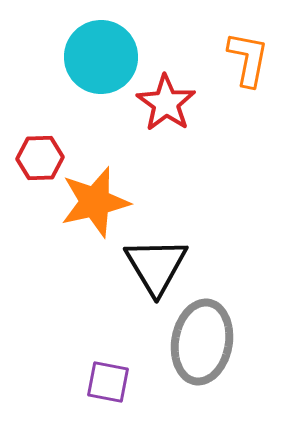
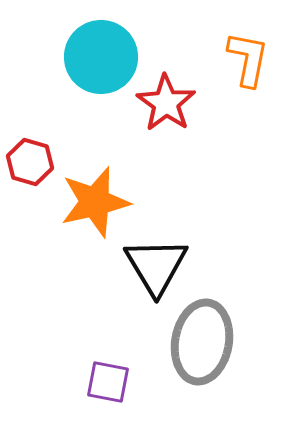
red hexagon: moved 10 px left, 4 px down; rotated 18 degrees clockwise
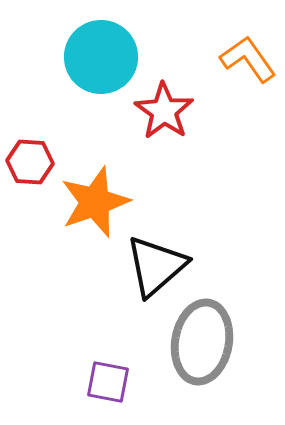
orange L-shape: rotated 46 degrees counterclockwise
red star: moved 2 px left, 8 px down
red hexagon: rotated 12 degrees counterclockwise
orange star: rotated 6 degrees counterclockwise
black triangle: rotated 20 degrees clockwise
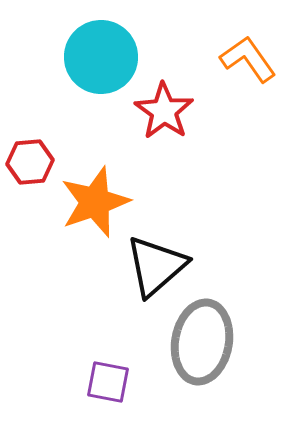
red hexagon: rotated 9 degrees counterclockwise
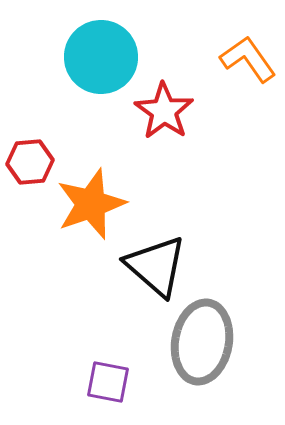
orange star: moved 4 px left, 2 px down
black triangle: rotated 38 degrees counterclockwise
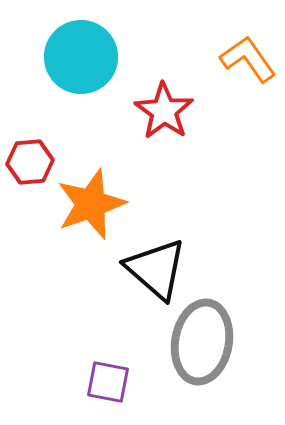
cyan circle: moved 20 px left
black triangle: moved 3 px down
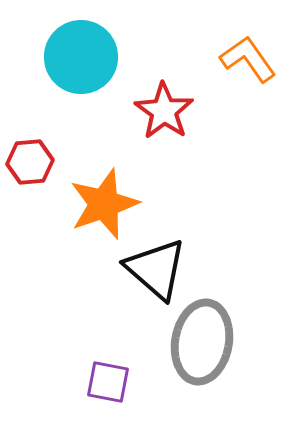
orange star: moved 13 px right
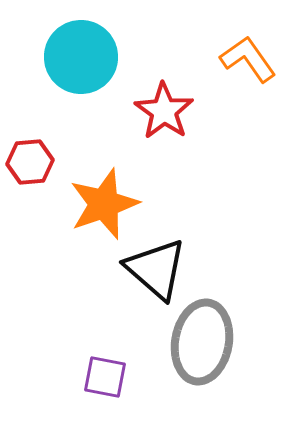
purple square: moved 3 px left, 5 px up
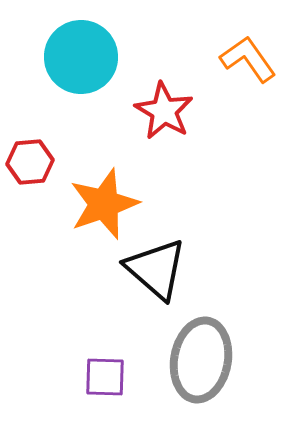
red star: rotated 4 degrees counterclockwise
gray ellipse: moved 1 px left, 18 px down
purple square: rotated 9 degrees counterclockwise
